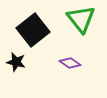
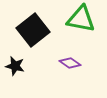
green triangle: rotated 40 degrees counterclockwise
black star: moved 1 px left, 4 px down
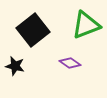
green triangle: moved 5 px right, 6 px down; rotated 32 degrees counterclockwise
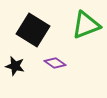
black square: rotated 20 degrees counterclockwise
purple diamond: moved 15 px left
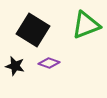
purple diamond: moved 6 px left; rotated 15 degrees counterclockwise
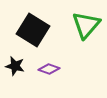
green triangle: rotated 28 degrees counterclockwise
purple diamond: moved 6 px down
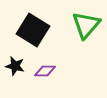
purple diamond: moved 4 px left, 2 px down; rotated 20 degrees counterclockwise
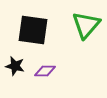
black square: rotated 24 degrees counterclockwise
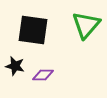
purple diamond: moved 2 px left, 4 px down
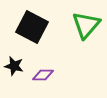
black square: moved 1 px left, 3 px up; rotated 20 degrees clockwise
black star: moved 1 px left
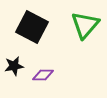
green triangle: moved 1 px left
black star: rotated 24 degrees counterclockwise
